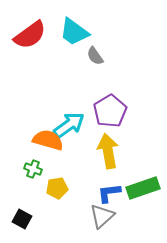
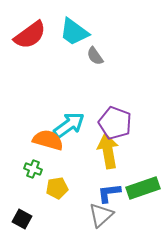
purple pentagon: moved 5 px right, 12 px down; rotated 20 degrees counterclockwise
gray triangle: moved 1 px left, 1 px up
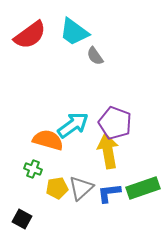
cyan arrow: moved 4 px right
gray triangle: moved 20 px left, 27 px up
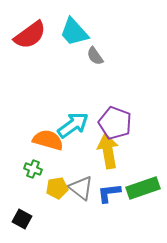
cyan trapezoid: rotated 12 degrees clockwise
gray triangle: rotated 40 degrees counterclockwise
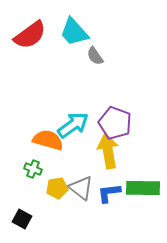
green rectangle: rotated 20 degrees clockwise
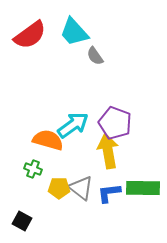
yellow pentagon: moved 2 px right; rotated 10 degrees clockwise
black square: moved 2 px down
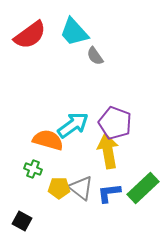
green rectangle: rotated 44 degrees counterclockwise
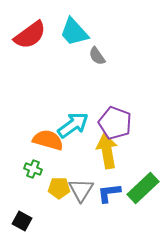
gray semicircle: moved 2 px right
yellow arrow: moved 1 px left
gray triangle: moved 2 px down; rotated 24 degrees clockwise
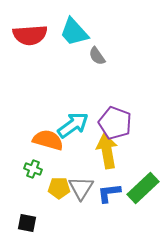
red semicircle: rotated 32 degrees clockwise
gray triangle: moved 2 px up
black square: moved 5 px right, 2 px down; rotated 18 degrees counterclockwise
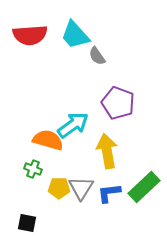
cyan trapezoid: moved 1 px right, 3 px down
purple pentagon: moved 3 px right, 20 px up
green rectangle: moved 1 px right, 1 px up
